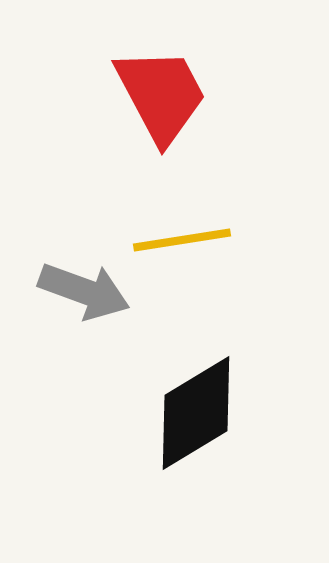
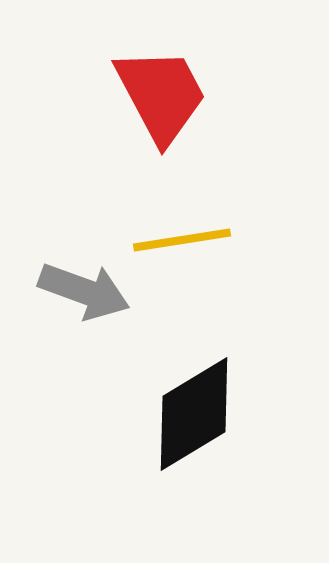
black diamond: moved 2 px left, 1 px down
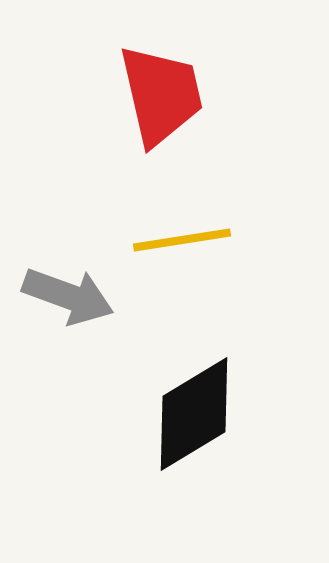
red trapezoid: rotated 15 degrees clockwise
gray arrow: moved 16 px left, 5 px down
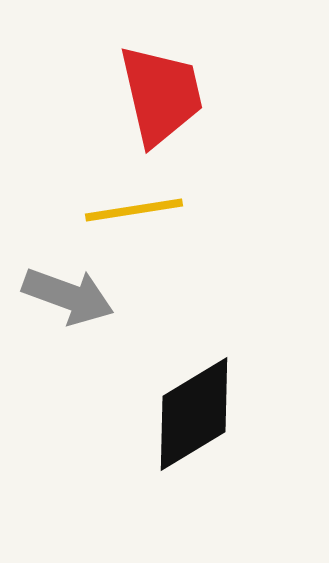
yellow line: moved 48 px left, 30 px up
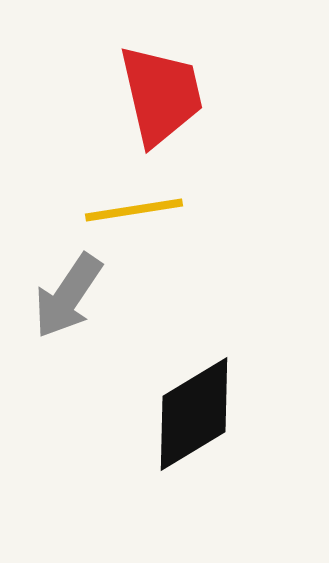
gray arrow: rotated 104 degrees clockwise
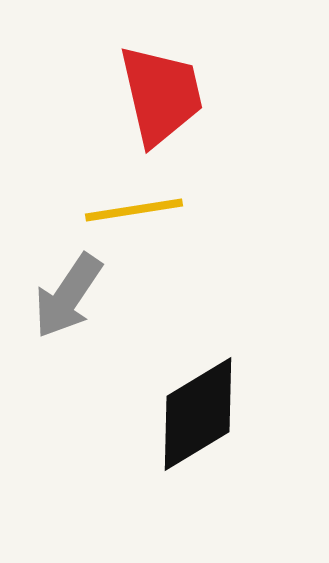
black diamond: moved 4 px right
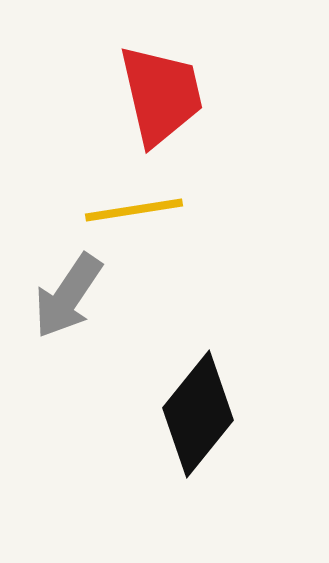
black diamond: rotated 20 degrees counterclockwise
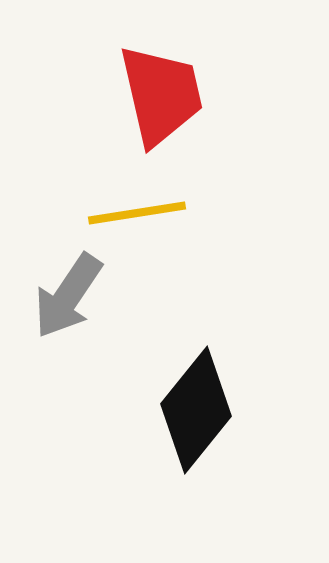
yellow line: moved 3 px right, 3 px down
black diamond: moved 2 px left, 4 px up
